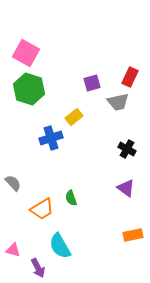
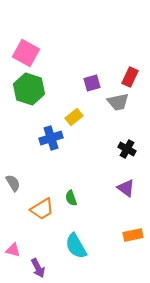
gray semicircle: rotated 12 degrees clockwise
cyan semicircle: moved 16 px right
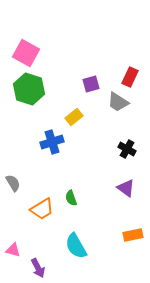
purple square: moved 1 px left, 1 px down
gray trapezoid: rotated 45 degrees clockwise
blue cross: moved 1 px right, 4 px down
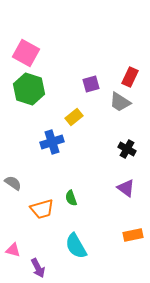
gray trapezoid: moved 2 px right
gray semicircle: rotated 24 degrees counterclockwise
orange trapezoid: rotated 15 degrees clockwise
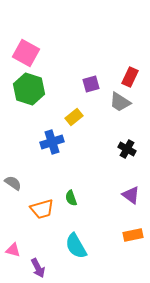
purple triangle: moved 5 px right, 7 px down
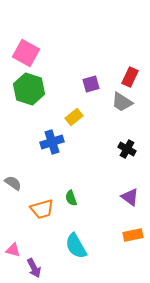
gray trapezoid: moved 2 px right
purple triangle: moved 1 px left, 2 px down
purple arrow: moved 4 px left
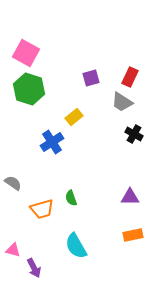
purple square: moved 6 px up
blue cross: rotated 15 degrees counterclockwise
black cross: moved 7 px right, 15 px up
purple triangle: rotated 36 degrees counterclockwise
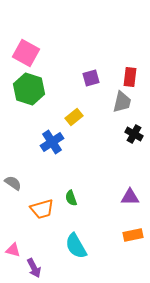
red rectangle: rotated 18 degrees counterclockwise
gray trapezoid: rotated 110 degrees counterclockwise
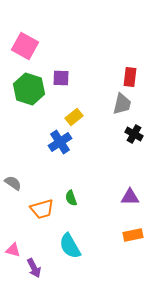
pink square: moved 1 px left, 7 px up
purple square: moved 30 px left; rotated 18 degrees clockwise
gray trapezoid: moved 2 px down
blue cross: moved 8 px right
cyan semicircle: moved 6 px left
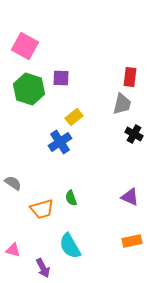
purple triangle: rotated 24 degrees clockwise
orange rectangle: moved 1 px left, 6 px down
purple arrow: moved 9 px right
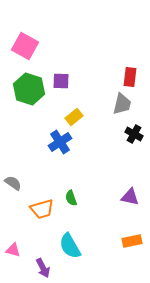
purple square: moved 3 px down
purple triangle: rotated 12 degrees counterclockwise
